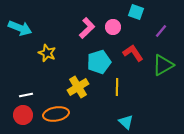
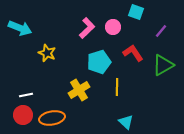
yellow cross: moved 1 px right, 3 px down
orange ellipse: moved 4 px left, 4 px down
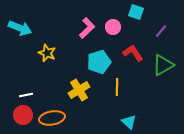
cyan triangle: moved 3 px right
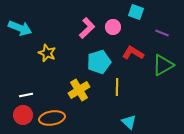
purple line: moved 1 px right, 2 px down; rotated 72 degrees clockwise
red L-shape: rotated 25 degrees counterclockwise
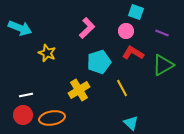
pink circle: moved 13 px right, 4 px down
yellow line: moved 5 px right, 1 px down; rotated 30 degrees counterclockwise
cyan triangle: moved 2 px right, 1 px down
